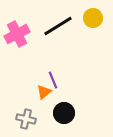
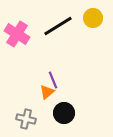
pink cross: rotated 30 degrees counterclockwise
orange triangle: moved 3 px right
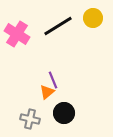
gray cross: moved 4 px right
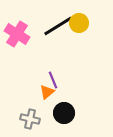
yellow circle: moved 14 px left, 5 px down
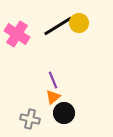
orange triangle: moved 6 px right, 5 px down
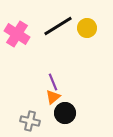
yellow circle: moved 8 px right, 5 px down
purple line: moved 2 px down
black circle: moved 1 px right
gray cross: moved 2 px down
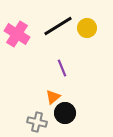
purple line: moved 9 px right, 14 px up
gray cross: moved 7 px right, 1 px down
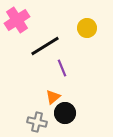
black line: moved 13 px left, 20 px down
pink cross: moved 14 px up; rotated 25 degrees clockwise
